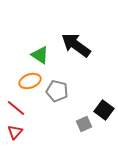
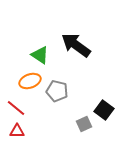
red triangle: moved 2 px right, 1 px up; rotated 49 degrees clockwise
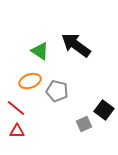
green triangle: moved 4 px up
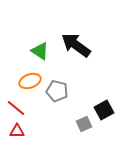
black square: rotated 24 degrees clockwise
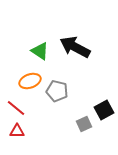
black arrow: moved 1 px left, 2 px down; rotated 8 degrees counterclockwise
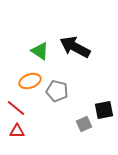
black square: rotated 18 degrees clockwise
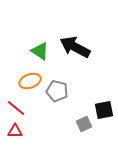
red triangle: moved 2 px left
